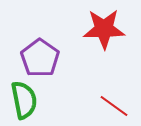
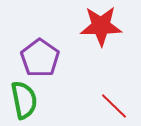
red star: moved 3 px left, 3 px up
red line: rotated 8 degrees clockwise
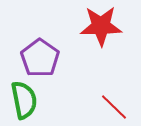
red line: moved 1 px down
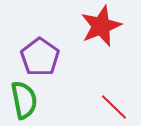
red star: rotated 21 degrees counterclockwise
purple pentagon: moved 1 px up
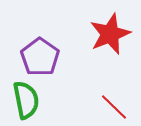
red star: moved 9 px right, 8 px down
green semicircle: moved 2 px right
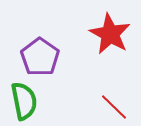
red star: rotated 21 degrees counterclockwise
green semicircle: moved 2 px left, 1 px down
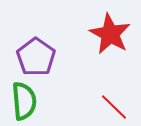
purple pentagon: moved 4 px left
green semicircle: rotated 6 degrees clockwise
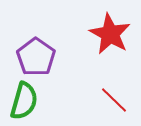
green semicircle: rotated 21 degrees clockwise
red line: moved 7 px up
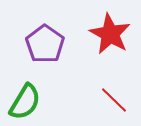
purple pentagon: moved 9 px right, 13 px up
green semicircle: moved 1 px right, 1 px down; rotated 15 degrees clockwise
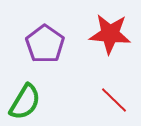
red star: rotated 24 degrees counterclockwise
